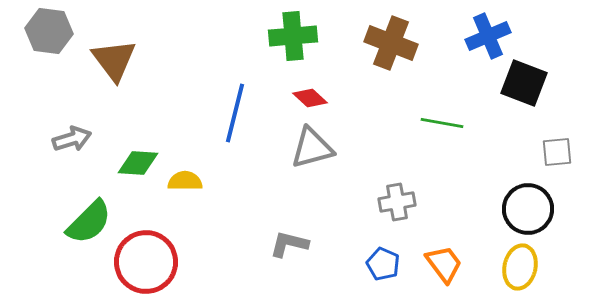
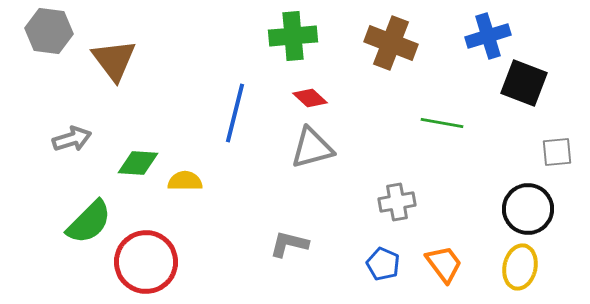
blue cross: rotated 6 degrees clockwise
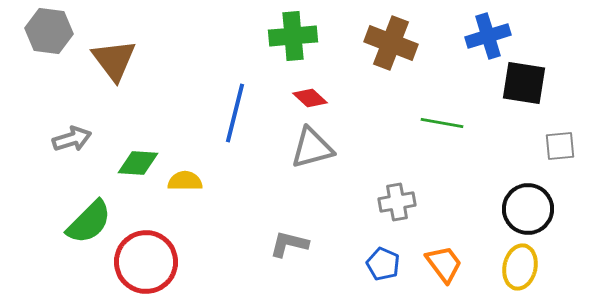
black square: rotated 12 degrees counterclockwise
gray square: moved 3 px right, 6 px up
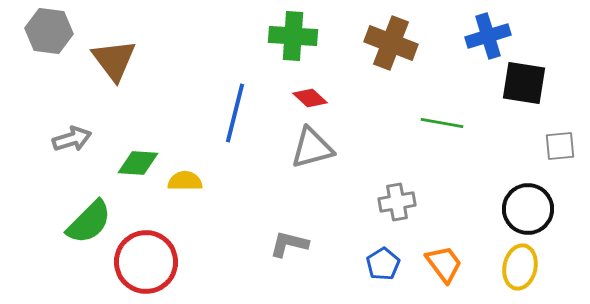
green cross: rotated 9 degrees clockwise
blue pentagon: rotated 16 degrees clockwise
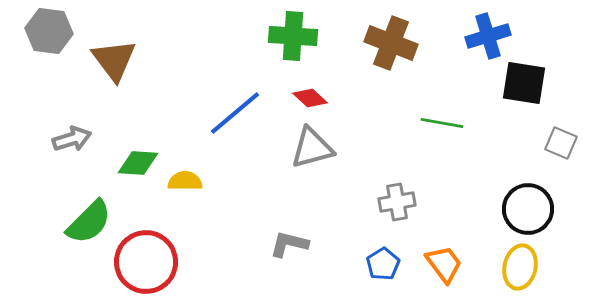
blue line: rotated 36 degrees clockwise
gray square: moved 1 px right, 3 px up; rotated 28 degrees clockwise
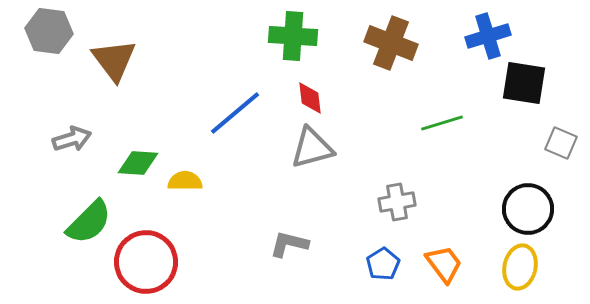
red diamond: rotated 40 degrees clockwise
green line: rotated 27 degrees counterclockwise
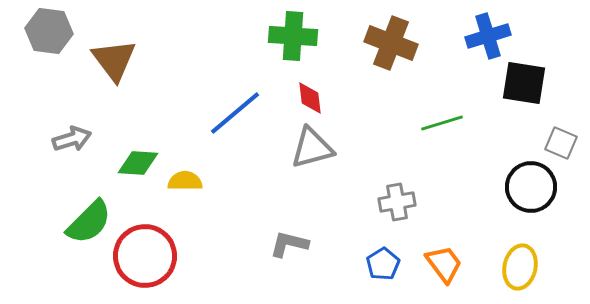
black circle: moved 3 px right, 22 px up
red circle: moved 1 px left, 6 px up
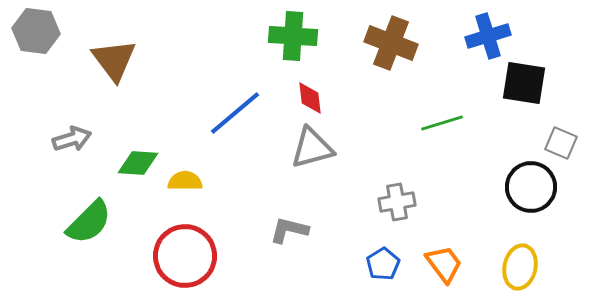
gray hexagon: moved 13 px left
gray L-shape: moved 14 px up
red circle: moved 40 px right
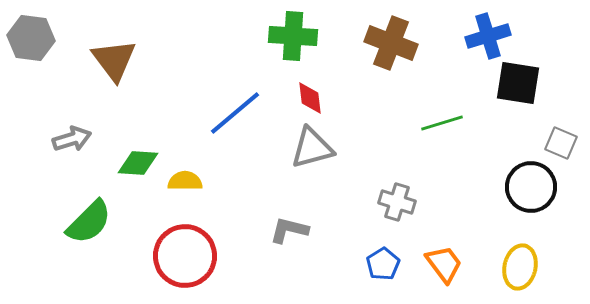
gray hexagon: moved 5 px left, 7 px down
black square: moved 6 px left
gray cross: rotated 27 degrees clockwise
